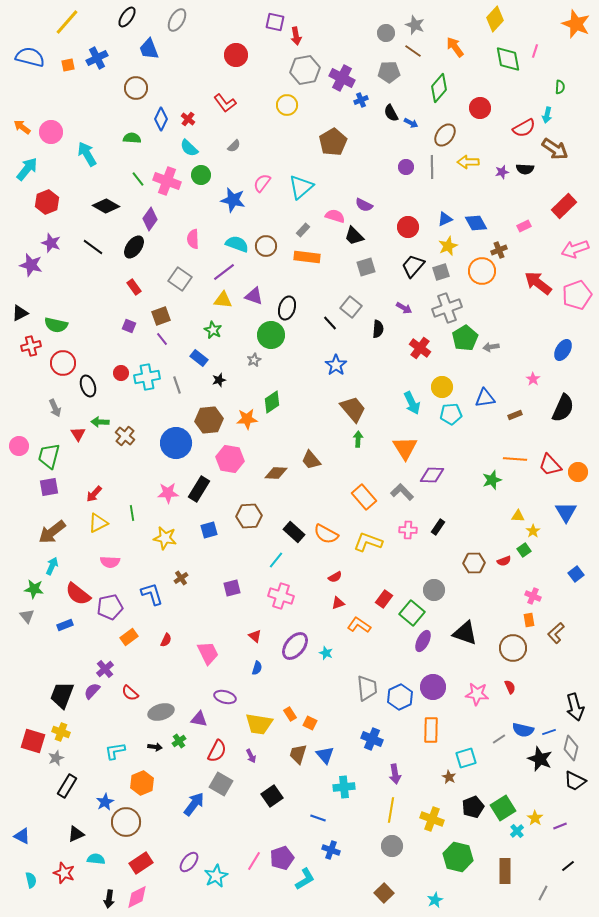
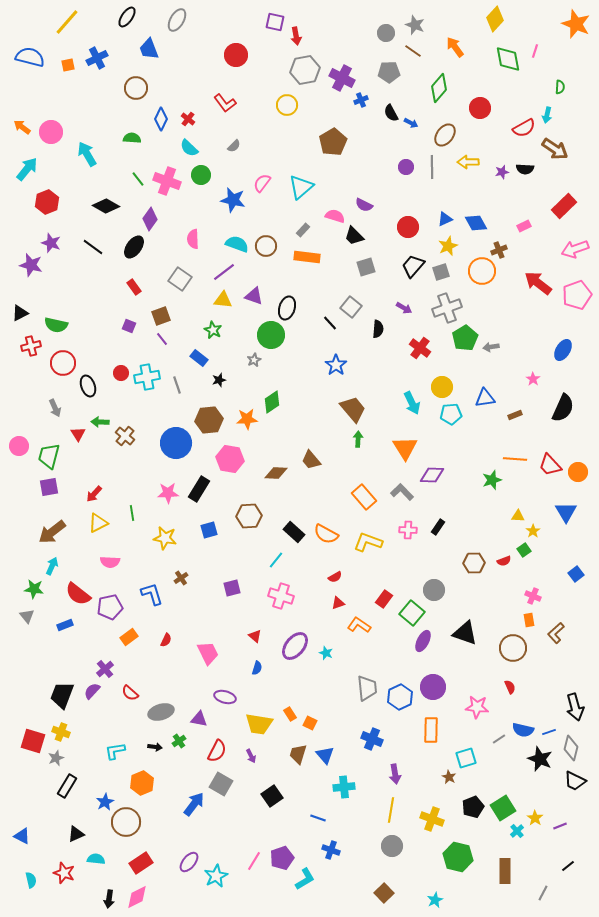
pink star at (477, 694): moved 13 px down
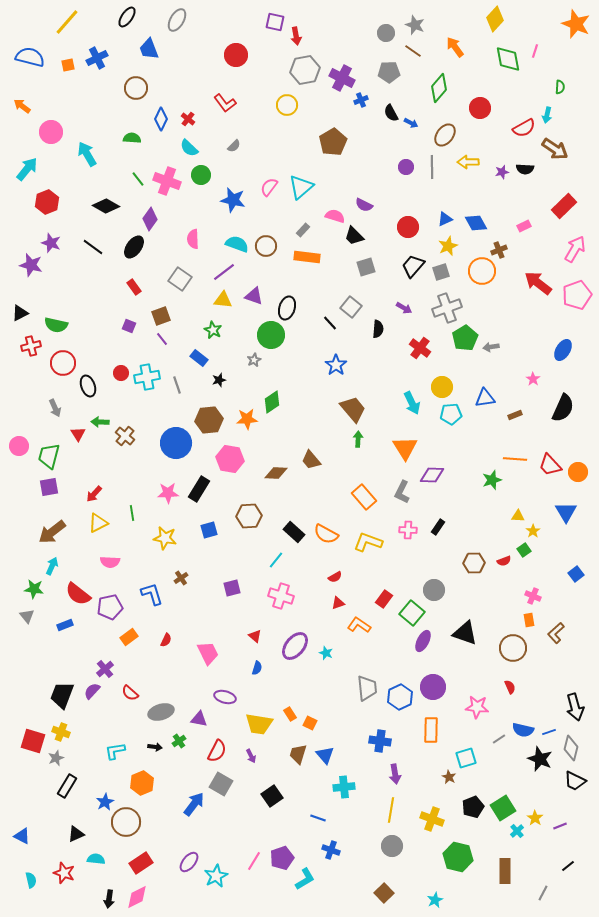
orange arrow at (22, 127): moved 21 px up
pink semicircle at (262, 183): moved 7 px right, 4 px down
pink arrow at (575, 249): rotated 140 degrees clockwise
gray L-shape at (402, 492): rotated 110 degrees counterclockwise
blue cross at (372, 739): moved 8 px right, 2 px down; rotated 15 degrees counterclockwise
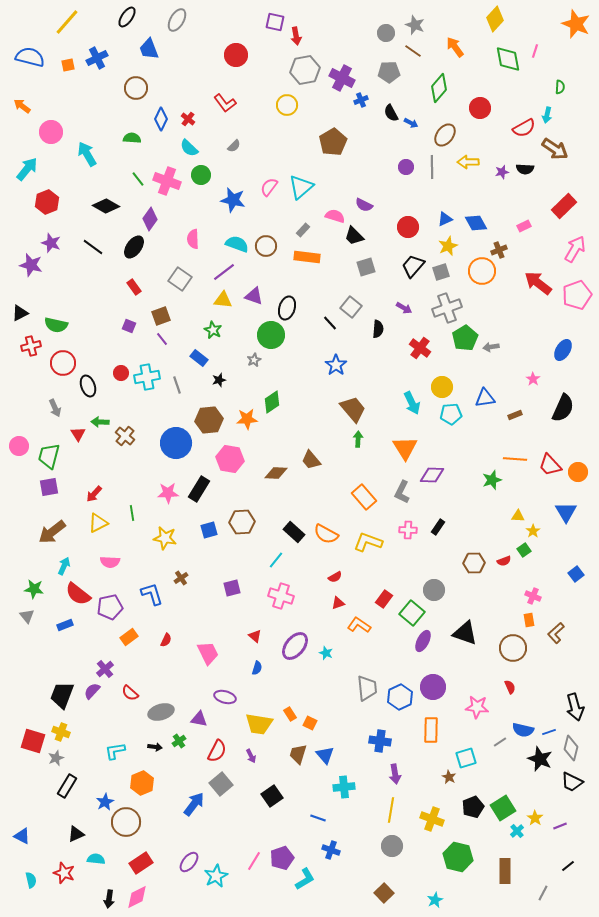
brown hexagon at (249, 516): moved 7 px left, 6 px down
cyan arrow at (52, 566): moved 12 px right
gray line at (499, 739): moved 1 px right, 3 px down
black trapezoid at (575, 781): moved 3 px left, 1 px down
gray square at (221, 784): rotated 20 degrees clockwise
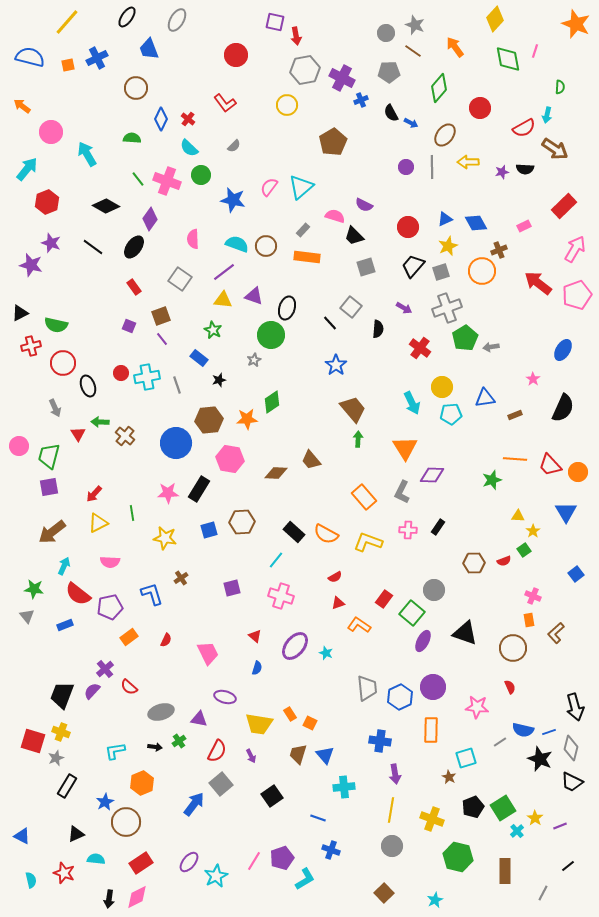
red semicircle at (130, 693): moved 1 px left, 6 px up
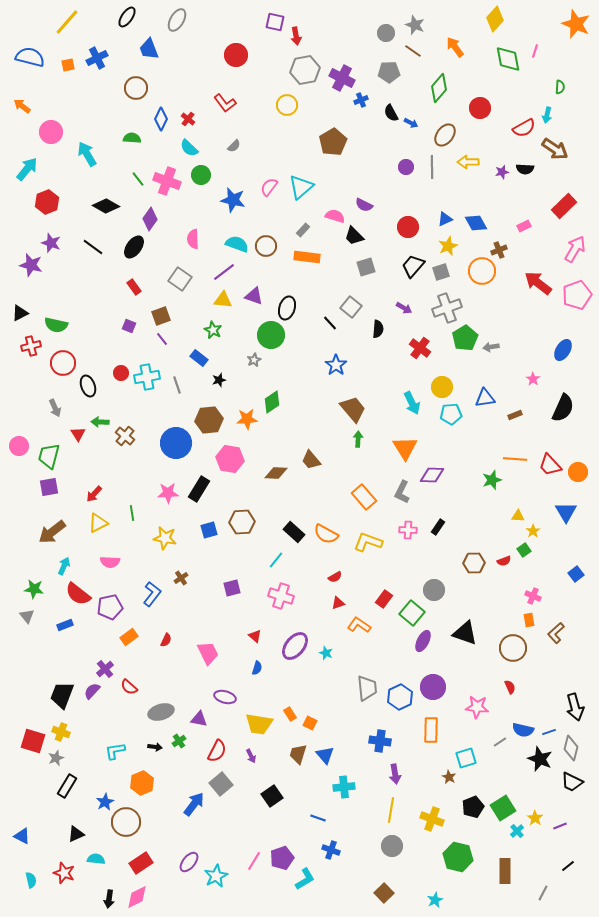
blue L-shape at (152, 594): rotated 55 degrees clockwise
